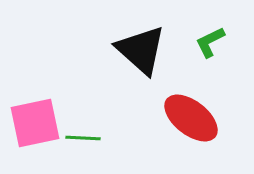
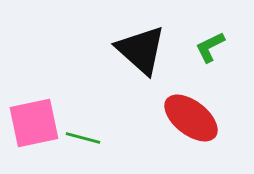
green L-shape: moved 5 px down
pink square: moved 1 px left
green line: rotated 12 degrees clockwise
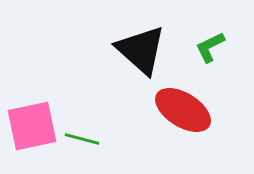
red ellipse: moved 8 px left, 8 px up; rotated 6 degrees counterclockwise
pink square: moved 2 px left, 3 px down
green line: moved 1 px left, 1 px down
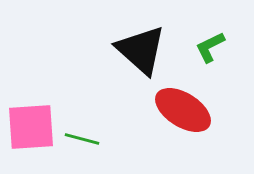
pink square: moved 1 px left, 1 px down; rotated 8 degrees clockwise
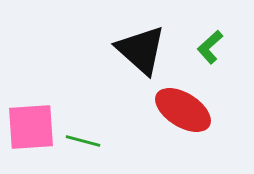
green L-shape: rotated 16 degrees counterclockwise
green line: moved 1 px right, 2 px down
